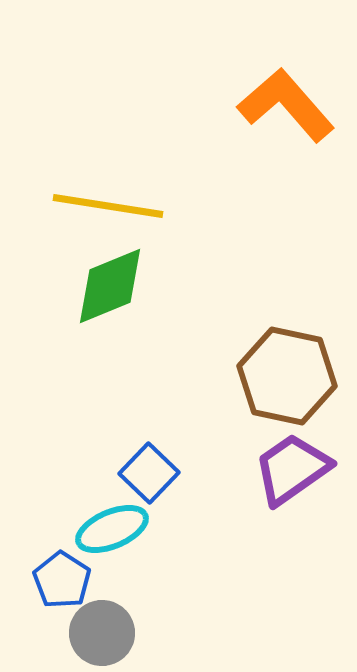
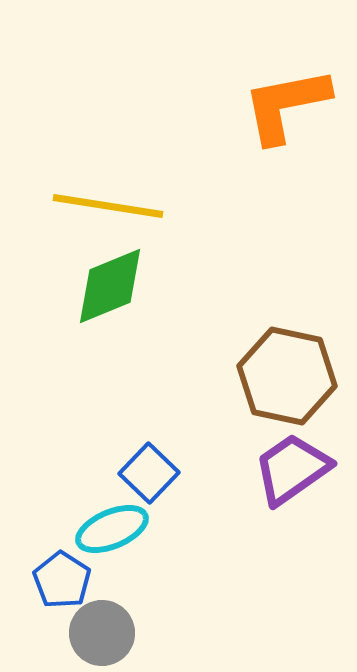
orange L-shape: rotated 60 degrees counterclockwise
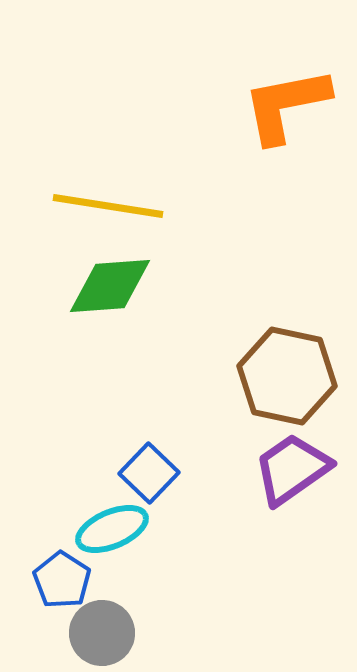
green diamond: rotated 18 degrees clockwise
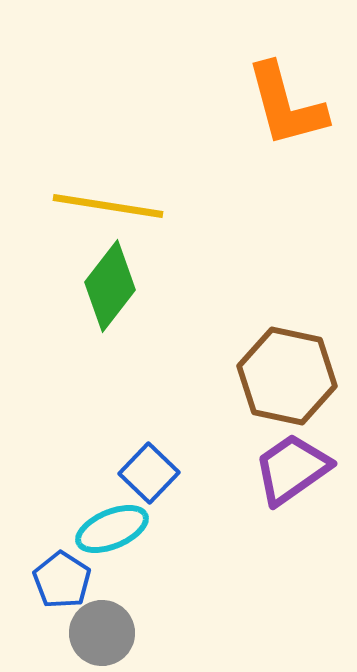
orange L-shape: rotated 94 degrees counterclockwise
green diamond: rotated 48 degrees counterclockwise
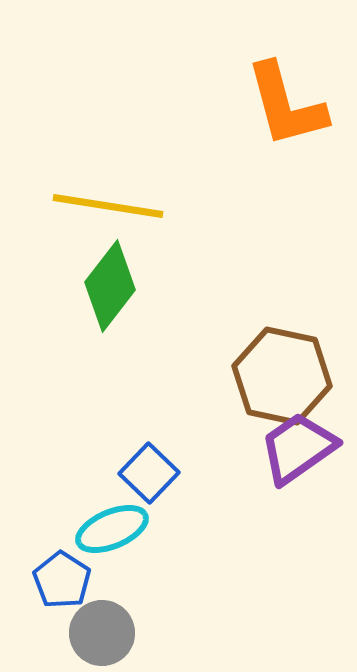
brown hexagon: moved 5 px left
purple trapezoid: moved 6 px right, 21 px up
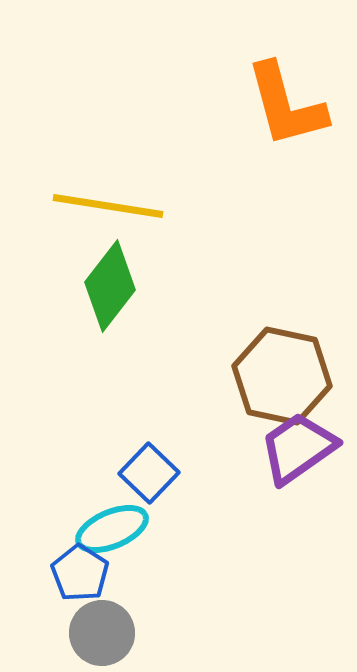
blue pentagon: moved 18 px right, 7 px up
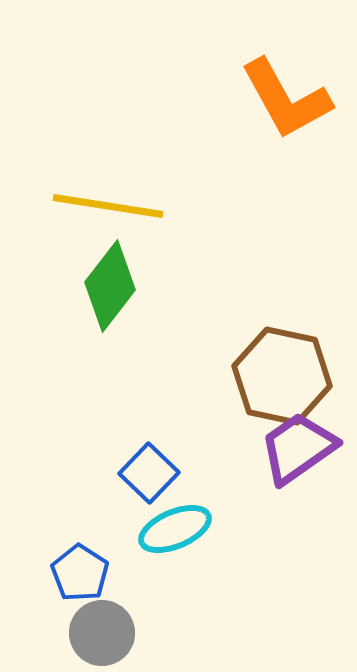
orange L-shape: moved 6 px up; rotated 14 degrees counterclockwise
cyan ellipse: moved 63 px right
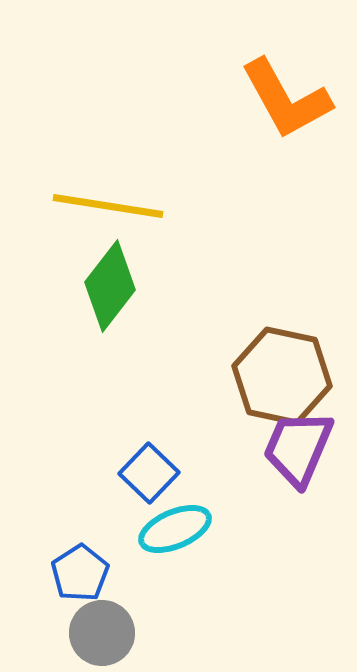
purple trapezoid: rotated 32 degrees counterclockwise
blue pentagon: rotated 6 degrees clockwise
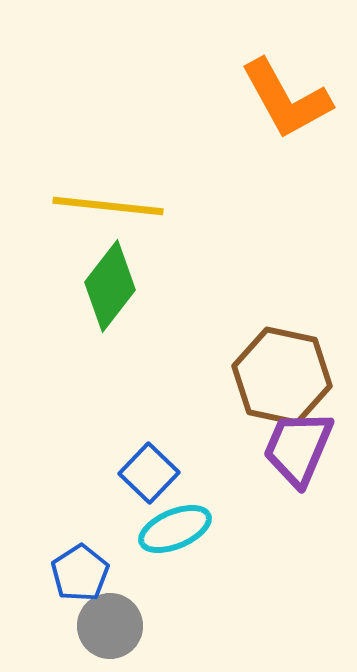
yellow line: rotated 3 degrees counterclockwise
gray circle: moved 8 px right, 7 px up
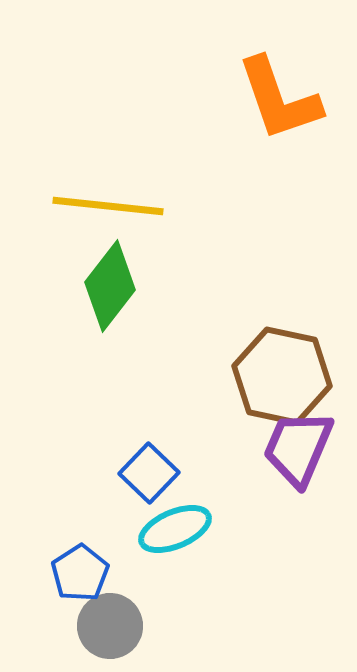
orange L-shape: moved 7 px left; rotated 10 degrees clockwise
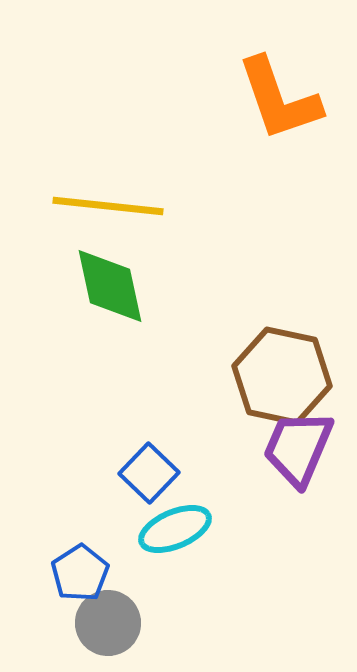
green diamond: rotated 50 degrees counterclockwise
gray circle: moved 2 px left, 3 px up
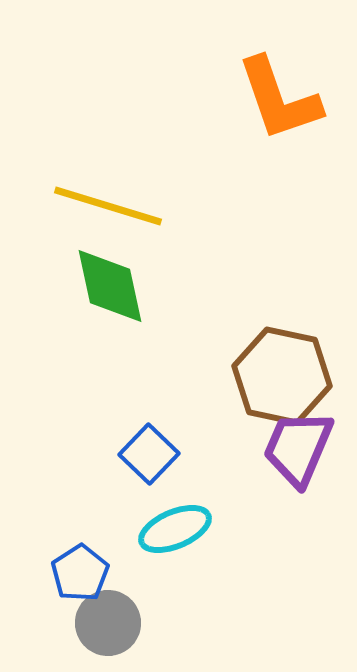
yellow line: rotated 11 degrees clockwise
blue square: moved 19 px up
